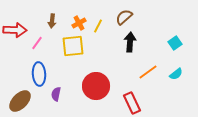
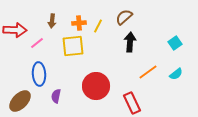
orange cross: rotated 24 degrees clockwise
pink line: rotated 16 degrees clockwise
purple semicircle: moved 2 px down
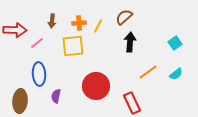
brown ellipse: rotated 40 degrees counterclockwise
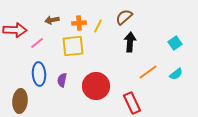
brown arrow: moved 1 px up; rotated 72 degrees clockwise
purple semicircle: moved 6 px right, 16 px up
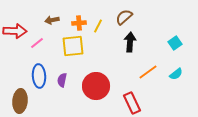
red arrow: moved 1 px down
blue ellipse: moved 2 px down
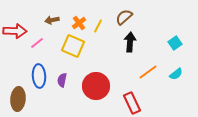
orange cross: rotated 32 degrees counterclockwise
yellow square: rotated 30 degrees clockwise
brown ellipse: moved 2 px left, 2 px up
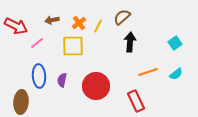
brown semicircle: moved 2 px left
red arrow: moved 1 px right, 5 px up; rotated 25 degrees clockwise
yellow square: rotated 25 degrees counterclockwise
orange line: rotated 18 degrees clockwise
brown ellipse: moved 3 px right, 3 px down
red rectangle: moved 4 px right, 2 px up
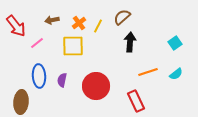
red arrow: rotated 25 degrees clockwise
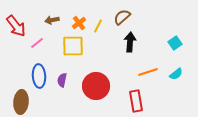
red rectangle: rotated 15 degrees clockwise
